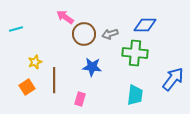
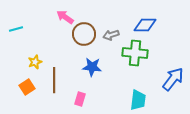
gray arrow: moved 1 px right, 1 px down
cyan trapezoid: moved 3 px right, 5 px down
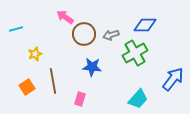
green cross: rotated 35 degrees counterclockwise
yellow star: moved 8 px up
brown line: moved 1 px left, 1 px down; rotated 10 degrees counterclockwise
cyan trapezoid: moved 1 px up; rotated 35 degrees clockwise
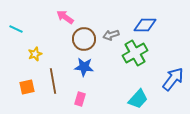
cyan line: rotated 40 degrees clockwise
brown circle: moved 5 px down
blue star: moved 8 px left
orange square: rotated 21 degrees clockwise
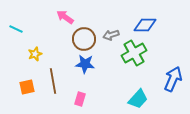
green cross: moved 1 px left
blue star: moved 1 px right, 3 px up
blue arrow: rotated 15 degrees counterclockwise
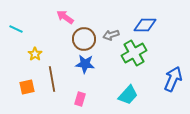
yellow star: rotated 16 degrees counterclockwise
brown line: moved 1 px left, 2 px up
cyan trapezoid: moved 10 px left, 4 px up
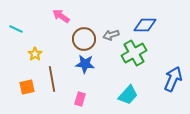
pink arrow: moved 4 px left, 1 px up
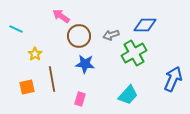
brown circle: moved 5 px left, 3 px up
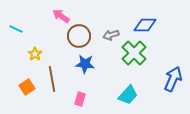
green cross: rotated 15 degrees counterclockwise
orange square: rotated 21 degrees counterclockwise
